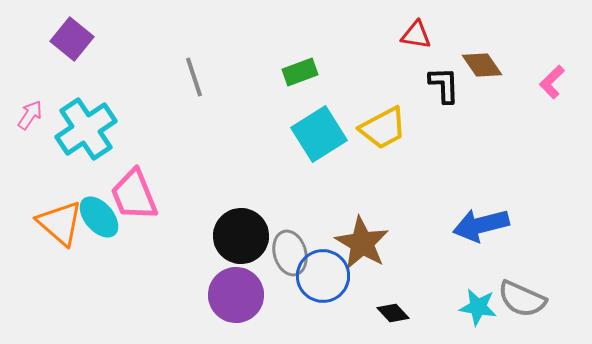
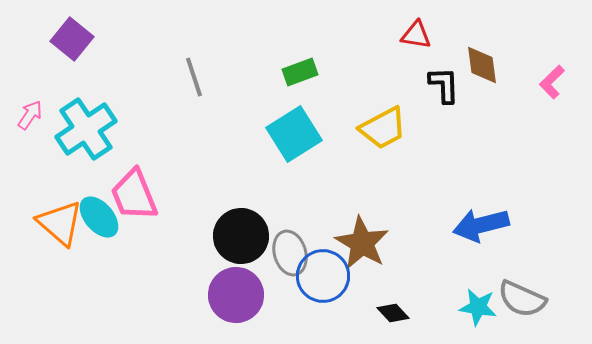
brown diamond: rotated 27 degrees clockwise
cyan square: moved 25 px left
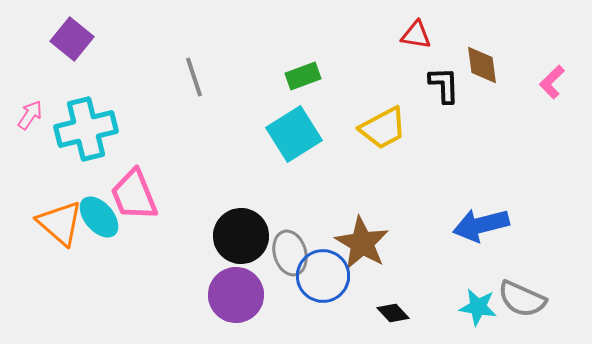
green rectangle: moved 3 px right, 4 px down
cyan cross: rotated 20 degrees clockwise
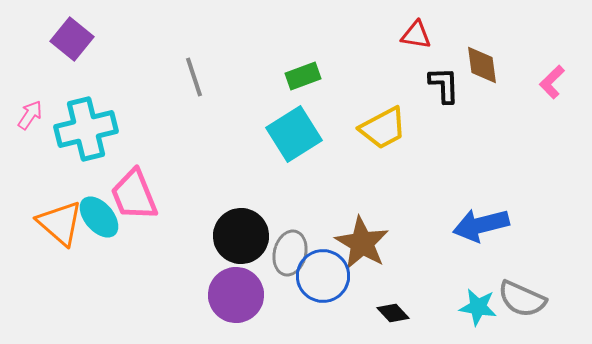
gray ellipse: rotated 30 degrees clockwise
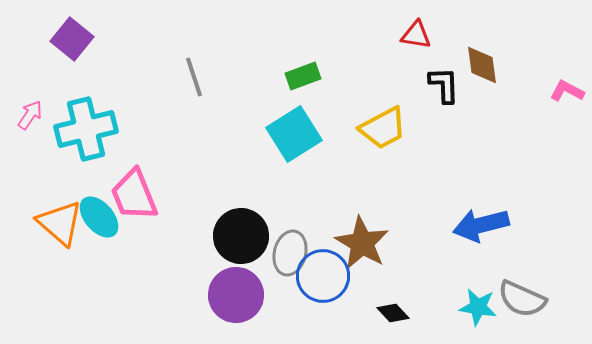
pink L-shape: moved 15 px right, 9 px down; rotated 72 degrees clockwise
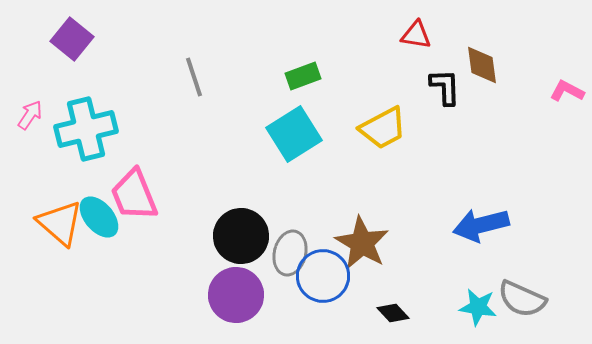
black L-shape: moved 1 px right, 2 px down
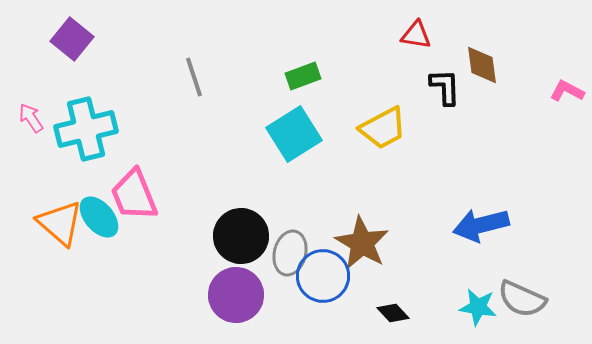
pink arrow: moved 1 px right, 3 px down; rotated 68 degrees counterclockwise
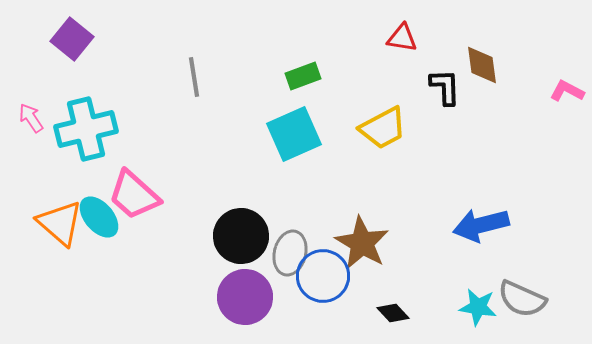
red triangle: moved 14 px left, 3 px down
gray line: rotated 9 degrees clockwise
cyan square: rotated 8 degrees clockwise
pink trapezoid: rotated 26 degrees counterclockwise
purple circle: moved 9 px right, 2 px down
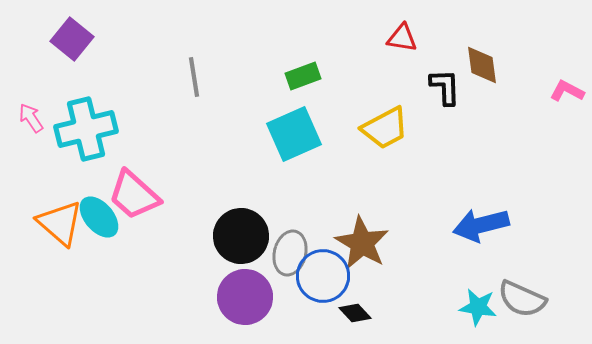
yellow trapezoid: moved 2 px right
black diamond: moved 38 px left
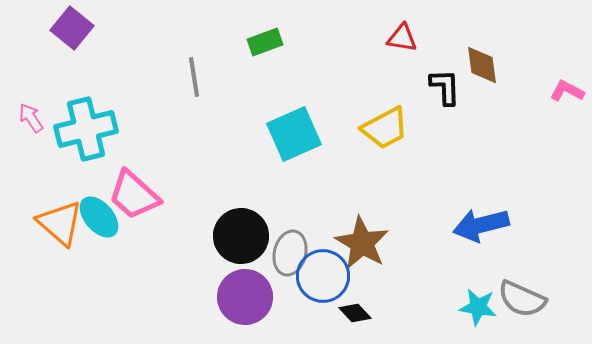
purple square: moved 11 px up
green rectangle: moved 38 px left, 34 px up
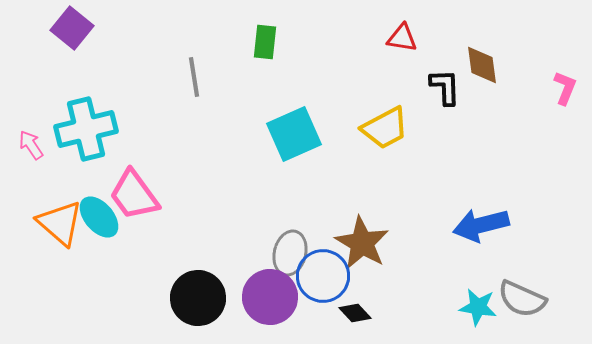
green rectangle: rotated 64 degrees counterclockwise
pink L-shape: moved 2 px left, 3 px up; rotated 84 degrees clockwise
pink arrow: moved 27 px down
pink trapezoid: rotated 12 degrees clockwise
black circle: moved 43 px left, 62 px down
purple circle: moved 25 px right
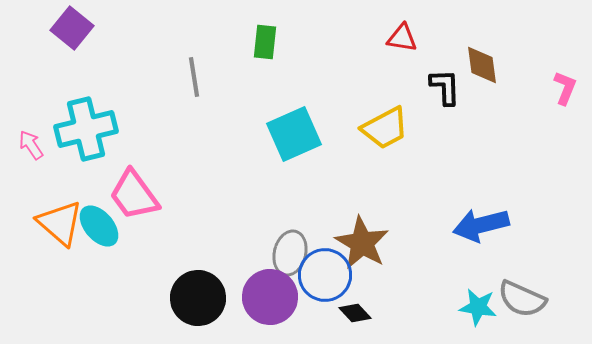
cyan ellipse: moved 9 px down
blue circle: moved 2 px right, 1 px up
